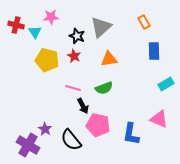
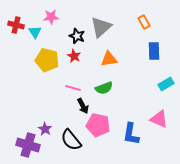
purple cross: rotated 15 degrees counterclockwise
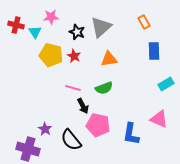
black star: moved 4 px up
yellow pentagon: moved 4 px right, 5 px up
purple cross: moved 4 px down
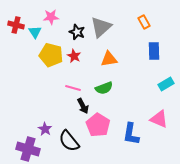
pink pentagon: rotated 20 degrees clockwise
black semicircle: moved 2 px left, 1 px down
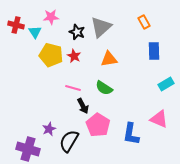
green semicircle: rotated 54 degrees clockwise
purple star: moved 4 px right; rotated 16 degrees clockwise
black semicircle: rotated 70 degrees clockwise
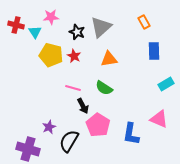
purple star: moved 2 px up
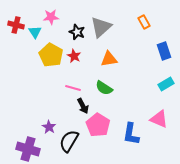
blue rectangle: moved 10 px right; rotated 18 degrees counterclockwise
yellow pentagon: rotated 15 degrees clockwise
purple star: rotated 16 degrees counterclockwise
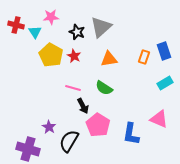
orange rectangle: moved 35 px down; rotated 48 degrees clockwise
cyan rectangle: moved 1 px left, 1 px up
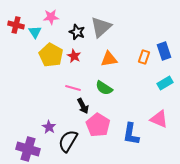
black semicircle: moved 1 px left
